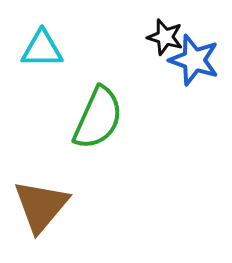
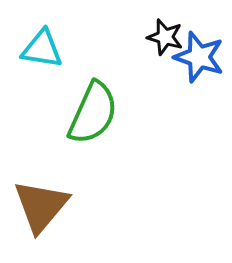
cyan triangle: rotated 9 degrees clockwise
blue star: moved 5 px right, 3 px up
green semicircle: moved 5 px left, 5 px up
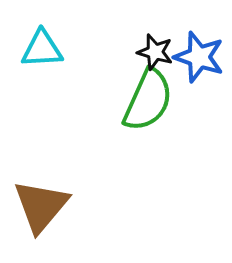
black star: moved 10 px left, 15 px down
cyan triangle: rotated 12 degrees counterclockwise
green semicircle: moved 55 px right, 13 px up
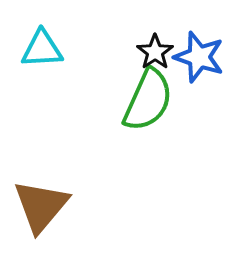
black star: rotated 21 degrees clockwise
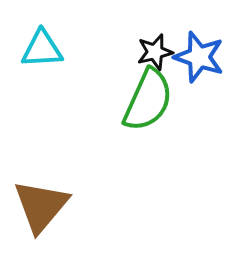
black star: rotated 21 degrees clockwise
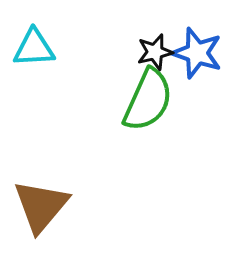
cyan triangle: moved 8 px left, 1 px up
blue star: moved 2 px left, 4 px up
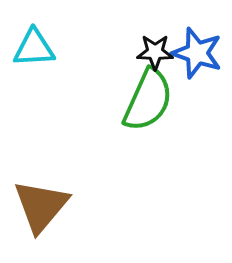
black star: rotated 15 degrees clockwise
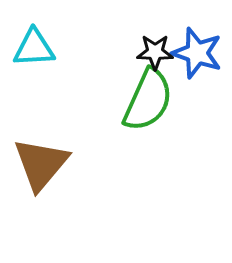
brown triangle: moved 42 px up
